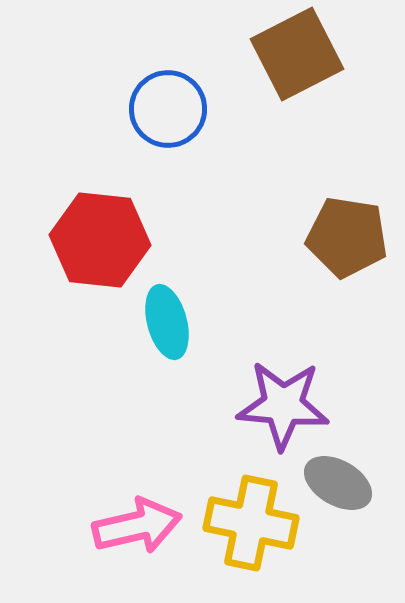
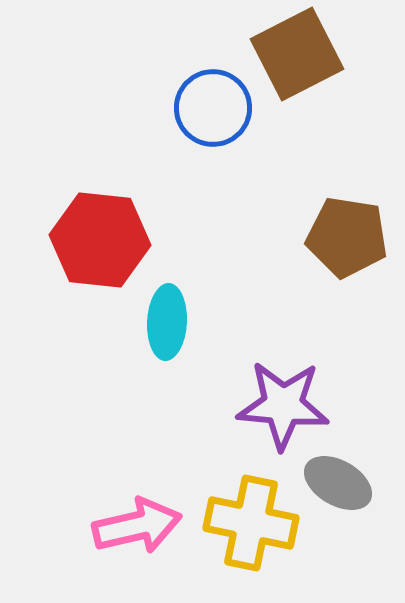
blue circle: moved 45 px right, 1 px up
cyan ellipse: rotated 18 degrees clockwise
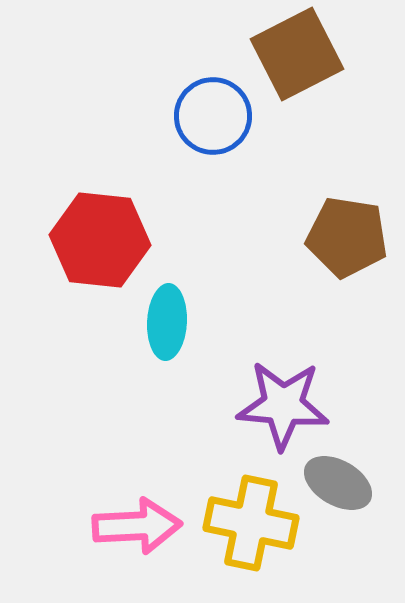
blue circle: moved 8 px down
pink arrow: rotated 10 degrees clockwise
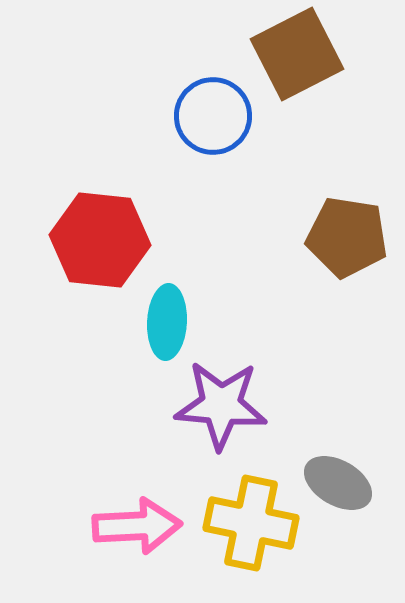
purple star: moved 62 px left
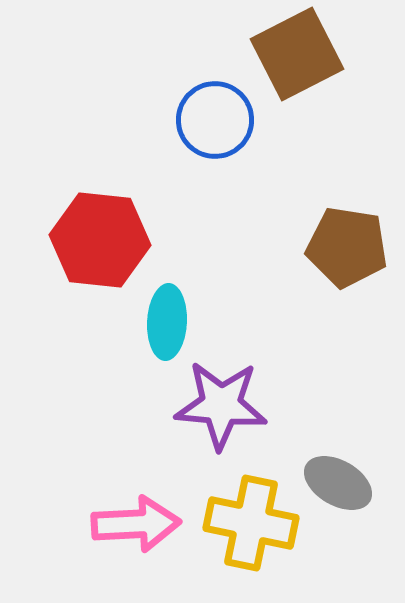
blue circle: moved 2 px right, 4 px down
brown pentagon: moved 10 px down
pink arrow: moved 1 px left, 2 px up
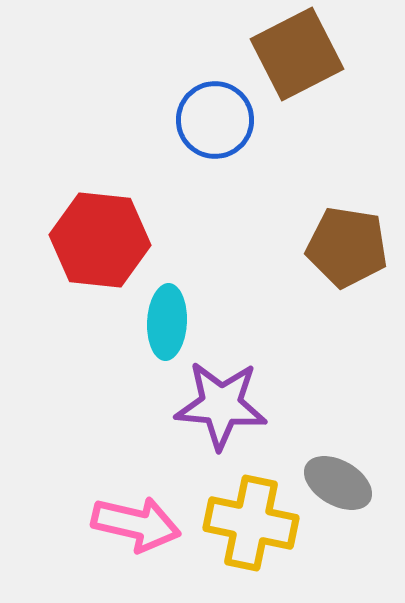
pink arrow: rotated 16 degrees clockwise
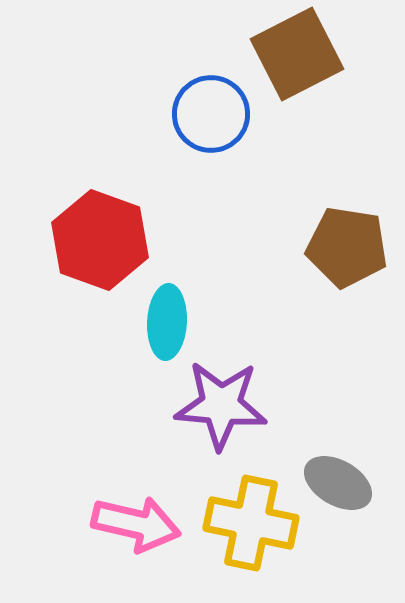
blue circle: moved 4 px left, 6 px up
red hexagon: rotated 14 degrees clockwise
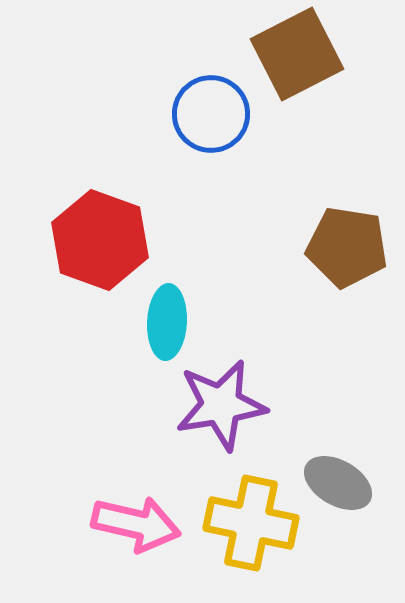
purple star: rotated 14 degrees counterclockwise
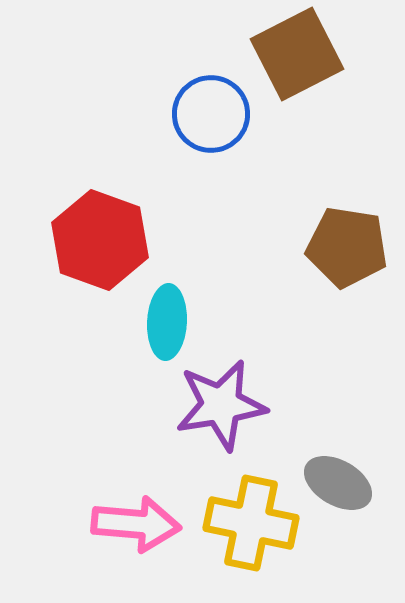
pink arrow: rotated 8 degrees counterclockwise
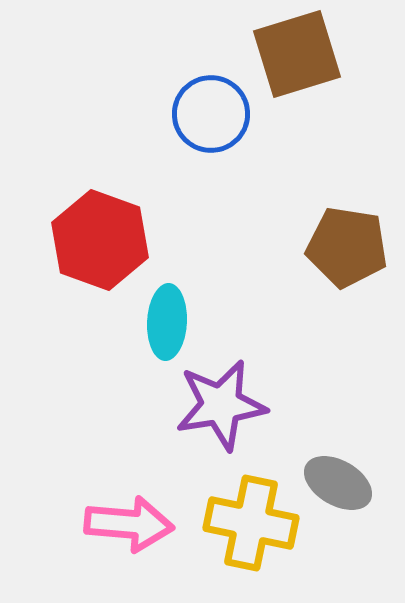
brown square: rotated 10 degrees clockwise
pink arrow: moved 7 px left
